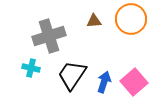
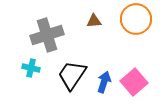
orange circle: moved 5 px right
gray cross: moved 2 px left, 1 px up
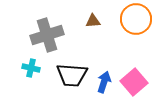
brown triangle: moved 1 px left
black trapezoid: rotated 120 degrees counterclockwise
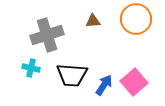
blue arrow: moved 3 px down; rotated 15 degrees clockwise
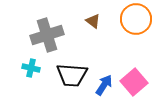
brown triangle: rotated 42 degrees clockwise
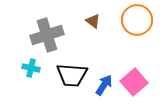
orange circle: moved 1 px right, 1 px down
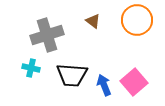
blue arrow: rotated 55 degrees counterclockwise
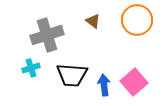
cyan cross: rotated 30 degrees counterclockwise
blue arrow: rotated 15 degrees clockwise
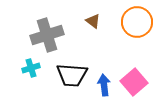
orange circle: moved 2 px down
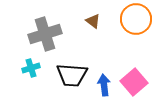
orange circle: moved 1 px left, 3 px up
gray cross: moved 2 px left, 1 px up
